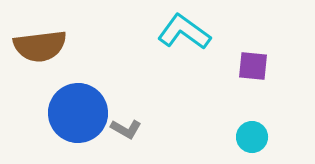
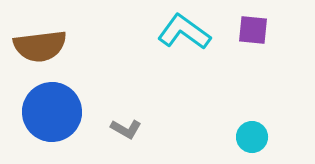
purple square: moved 36 px up
blue circle: moved 26 px left, 1 px up
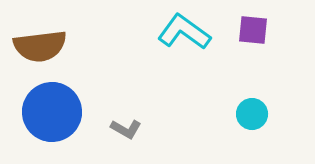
cyan circle: moved 23 px up
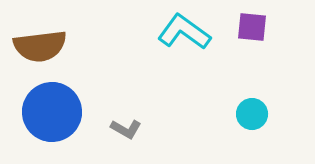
purple square: moved 1 px left, 3 px up
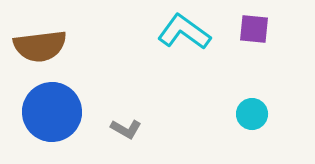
purple square: moved 2 px right, 2 px down
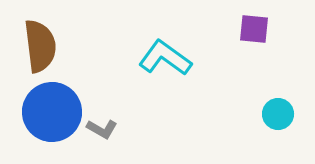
cyan L-shape: moved 19 px left, 26 px down
brown semicircle: rotated 90 degrees counterclockwise
cyan circle: moved 26 px right
gray L-shape: moved 24 px left
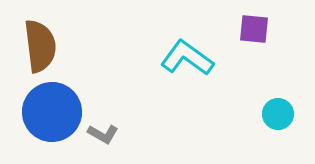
cyan L-shape: moved 22 px right
gray L-shape: moved 1 px right, 5 px down
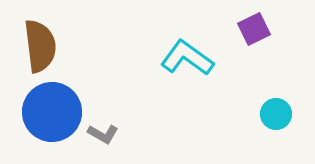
purple square: rotated 32 degrees counterclockwise
cyan circle: moved 2 px left
